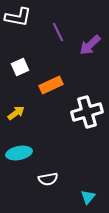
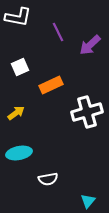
cyan triangle: moved 4 px down
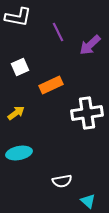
white cross: moved 1 px down; rotated 8 degrees clockwise
white semicircle: moved 14 px right, 2 px down
cyan triangle: rotated 28 degrees counterclockwise
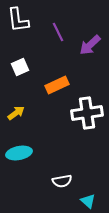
white L-shape: moved 3 px down; rotated 72 degrees clockwise
orange rectangle: moved 6 px right
